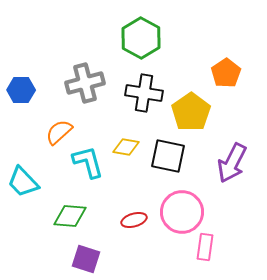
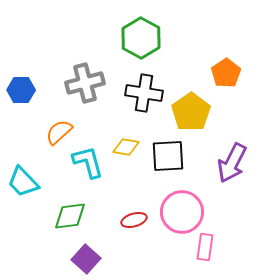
black square: rotated 15 degrees counterclockwise
green diamond: rotated 12 degrees counterclockwise
purple square: rotated 24 degrees clockwise
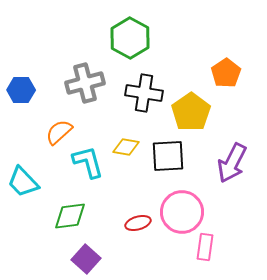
green hexagon: moved 11 px left
red ellipse: moved 4 px right, 3 px down
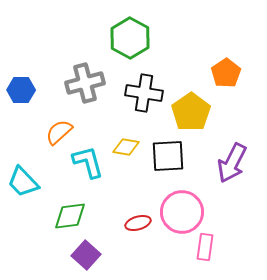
purple square: moved 4 px up
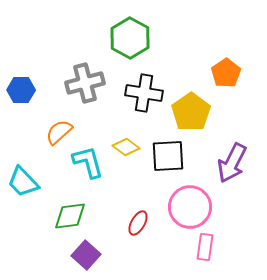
yellow diamond: rotated 28 degrees clockwise
pink circle: moved 8 px right, 5 px up
red ellipse: rotated 45 degrees counterclockwise
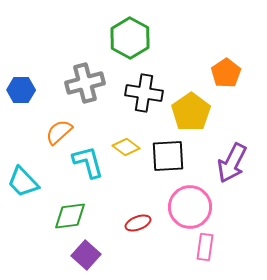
red ellipse: rotated 40 degrees clockwise
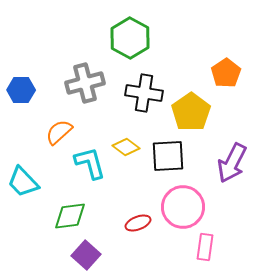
cyan L-shape: moved 2 px right, 1 px down
pink circle: moved 7 px left
